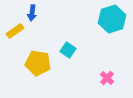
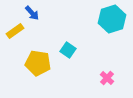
blue arrow: rotated 49 degrees counterclockwise
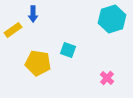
blue arrow: moved 1 px right, 1 px down; rotated 42 degrees clockwise
yellow rectangle: moved 2 px left, 1 px up
cyan square: rotated 14 degrees counterclockwise
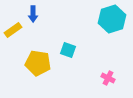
pink cross: moved 1 px right; rotated 16 degrees counterclockwise
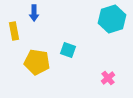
blue arrow: moved 1 px right, 1 px up
yellow rectangle: moved 1 px right, 1 px down; rotated 66 degrees counterclockwise
yellow pentagon: moved 1 px left, 1 px up
pink cross: rotated 24 degrees clockwise
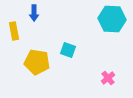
cyan hexagon: rotated 20 degrees clockwise
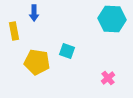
cyan square: moved 1 px left, 1 px down
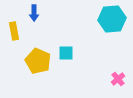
cyan hexagon: rotated 8 degrees counterclockwise
cyan square: moved 1 px left, 2 px down; rotated 21 degrees counterclockwise
yellow pentagon: moved 1 px right, 1 px up; rotated 15 degrees clockwise
pink cross: moved 10 px right, 1 px down
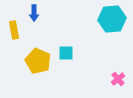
yellow rectangle: moved 1 px up
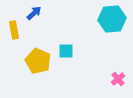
blue arrow: rotated 133 degrees counterclockwise
cyan square: moved 2 px up
